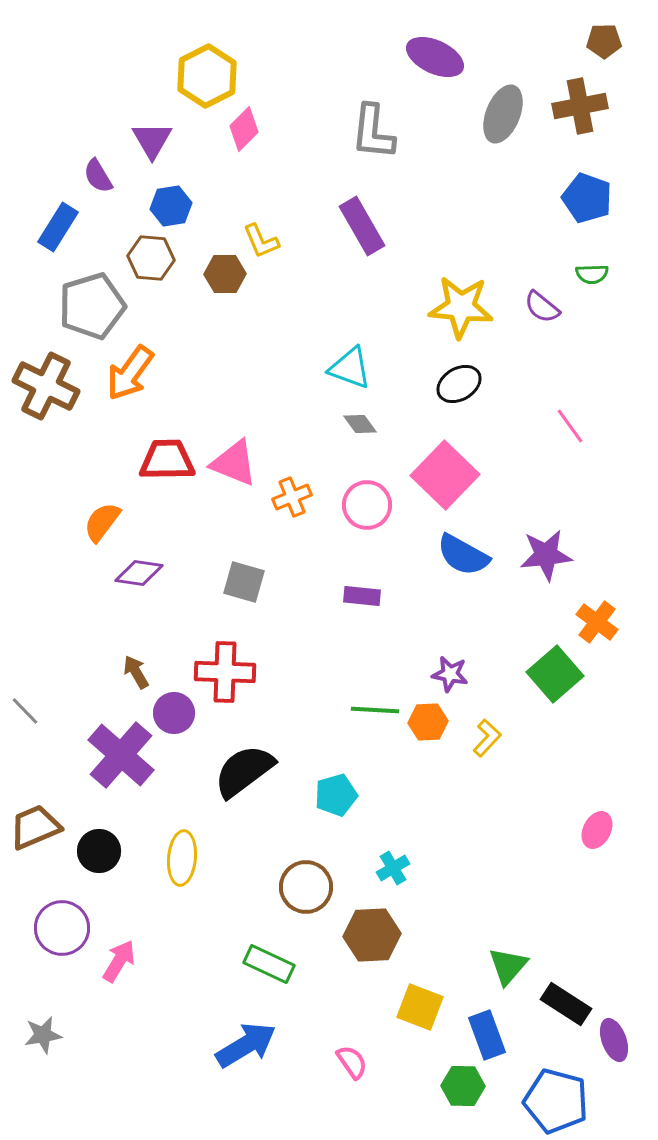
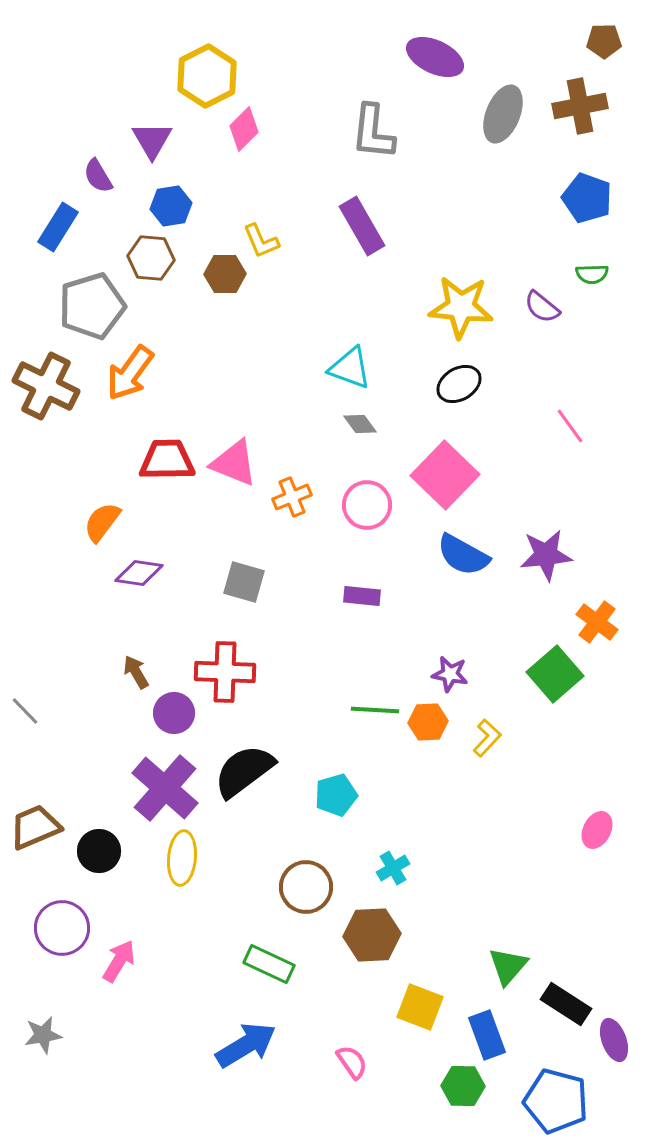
purple cross at (121, 755): moved 44 px right, 33 px down
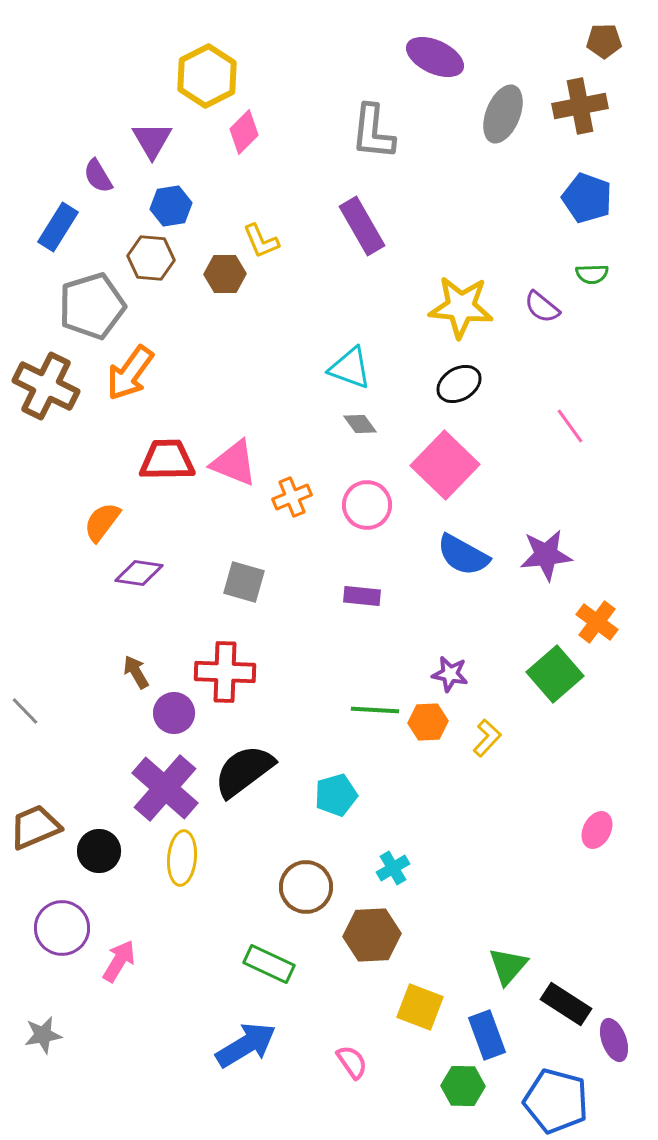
pink diamond at (244, 129): moved 3 px down
pink square at (445, 475): moved 10 px up
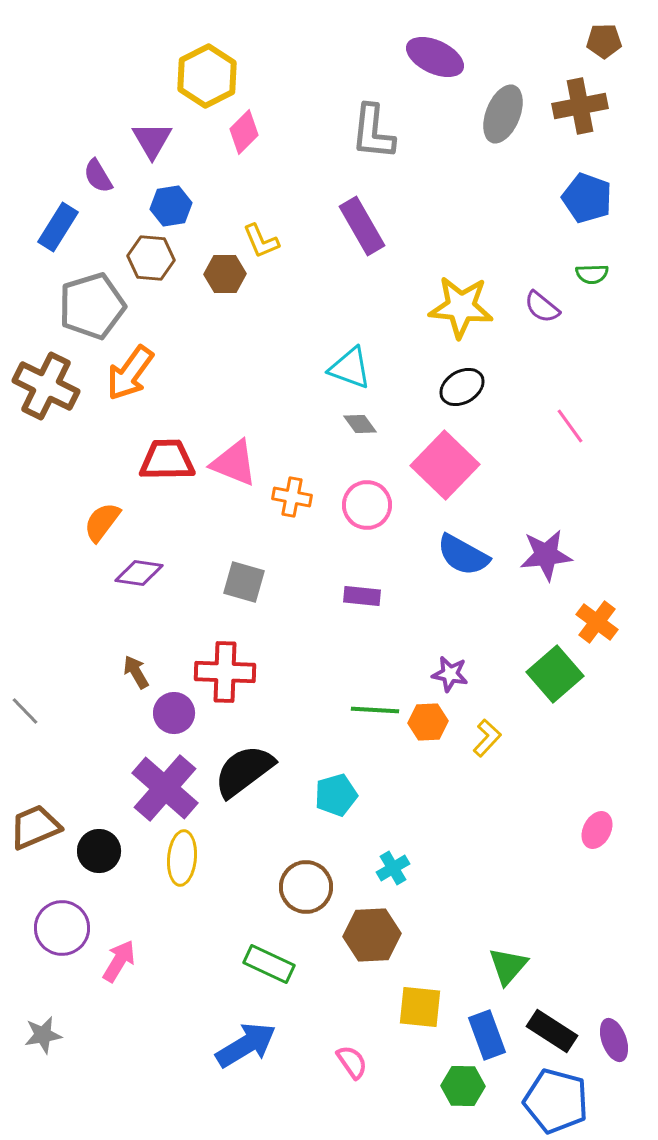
black ellipse at (459, 384): moved 3 px right, 3 px down
orange cross at (292, 497): rotated 33 degrees clockwise
black rectangle at (566, 1004): moved 14 px left, 27 px down
yellow square at (420, 1007): rotated 15 degrees counterclockwise
